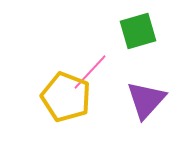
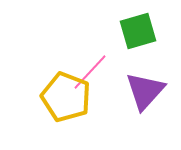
purple triangle: moved 1 px left, 9 px up
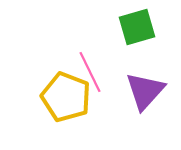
green square: moved 1 px left, 4 px up
pink line: rotated 69 degrees counterclockwise
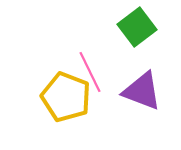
green square: rotated 21 degrees counterclockwise
purple triangle: moved 3 px left; rotated 51 degrees counterclockwise
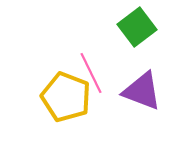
pink line: moved 1 px right, 1 px down
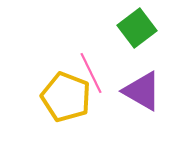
green square: moved 1 px down
purple triangle: rotated 9 degrees clockwise
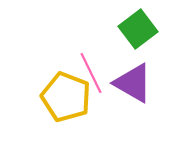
green square: moved 1 px right, 1 px down
purple triangle: moved 9 px left, 8 px up
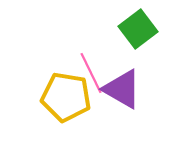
purple triangle: moved 11 px left, 6 px down
yellow pentagon: rotated 12 degrees counterclockwise
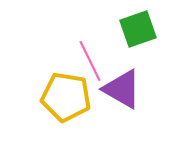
green square: rotated 18 degrees clockwise
pink line: moved 1 px left, 12 px up
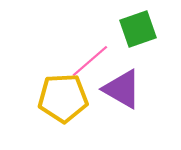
pink line: rotated 75 degrees clockwise
yellow pentagon: moved 3 px left, 1 px down; rotated 12 degrees counterclockwise
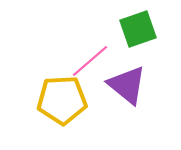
purple triangle: moved 5 px right, 4 px up; rotated 9 degrees clockwise
yellow pentagon: moved 1 px left, 2 px down
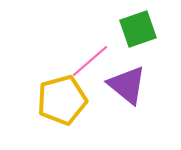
yellow pentagon: rotated 12 degrees counterclockwise
